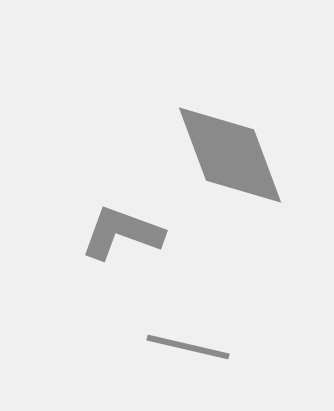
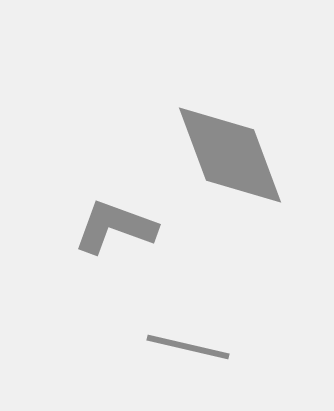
gray L-shape: moved 7 px left, 6 px up
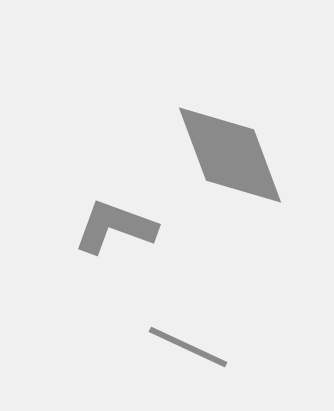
gray line: rotated 12 degrees clockwise
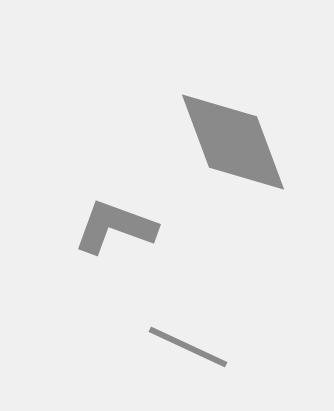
gray diamond: moved 3 px right, 13 px up
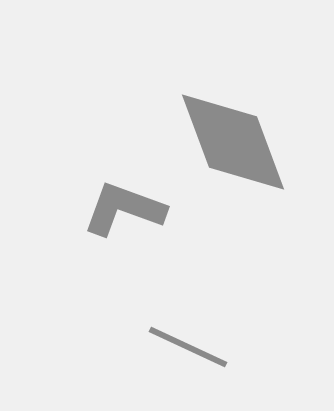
gray L-shape: moved 9 px right, 18 px up
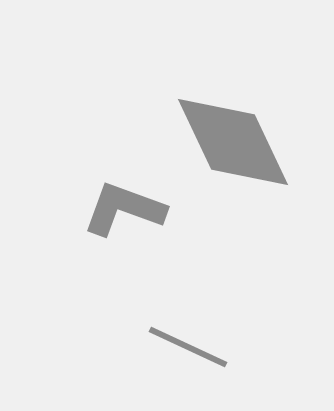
gray diamond: rotated 5 degrees counterclockwise
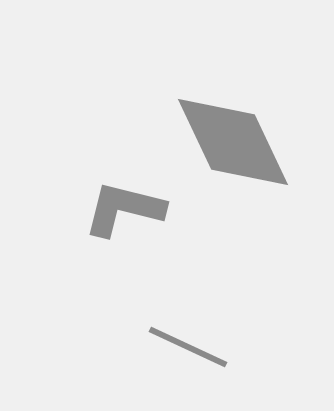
gray L-shape: rotated 6 degrees counterclockwise
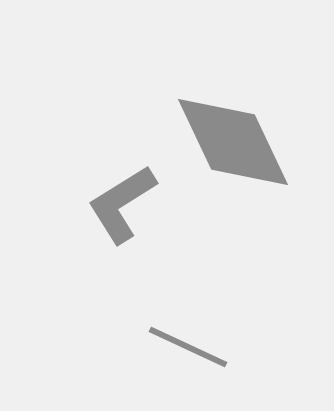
gray L-shape: moved 2 px left, 5 px up; rotated 46 degrees counterclockwise
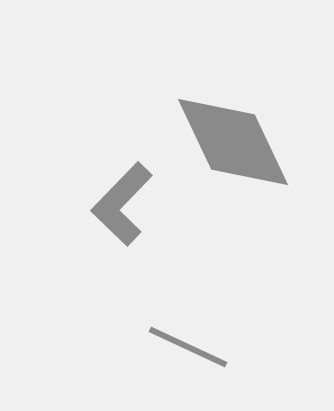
gray L-shape: rotated 14 degrees counterclockwise
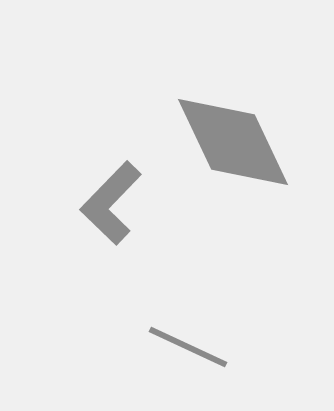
gray L-shape: moved 11 px left, 1 px up
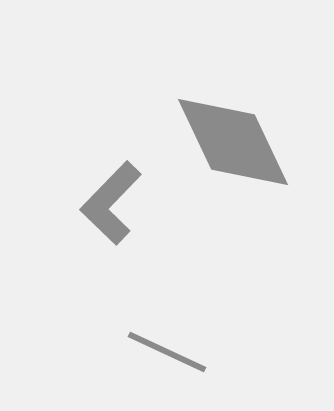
gray line: moved 21 px left, 5 px down
